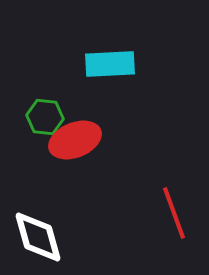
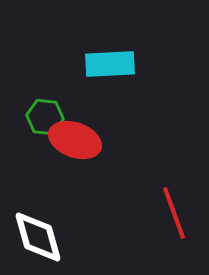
red ellipse: rotated 42 degrees clockwise
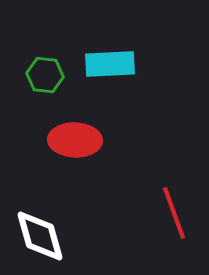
green hexagon: moved 42 px up
red ellipse: rotated 18 degrees counterclockwise
white diamond: moved 2 px right, 1 px up
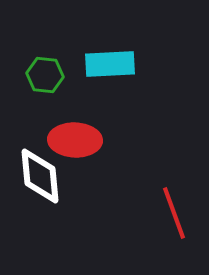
white diamond: moved 60 px up; rotated 10 degrees clockwise
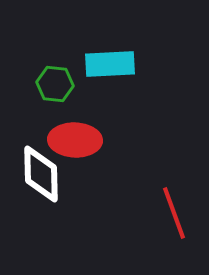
green hexagon: moved 10 px right, 9 px down
white diamond: moved 1 px right, 2 px up; rotated 4 degrees clockwise
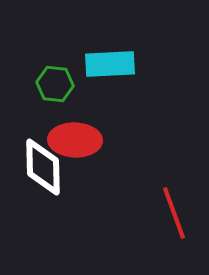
white diamond: moved 2 px right, 7 px up
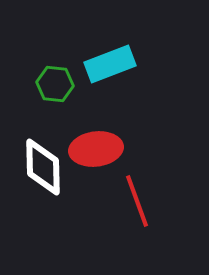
cyan rectangle: rotated 18 degrees counterclockwise
red ellipse: moved 21 px right, 9 px down; rotated 9 degrees counterclockwise
red line: moved 37 px left, 12 px up
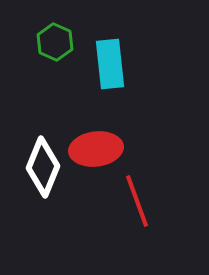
cyan rectangle: rotated 75 degrees counterclockwise
green hexagon: moved 42 px up; rotated 18 degrees clockwise
white diamond: rotated 24 degrees clockwise
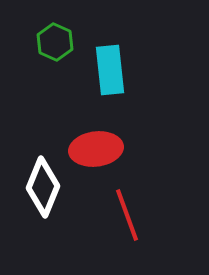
cyan rectangle: moved 6 px down
white diamond: moved 20 px down
red line: moved 10 px left, 14 px down
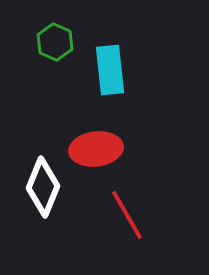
red line: rotated 10 degrees counterclockwise
